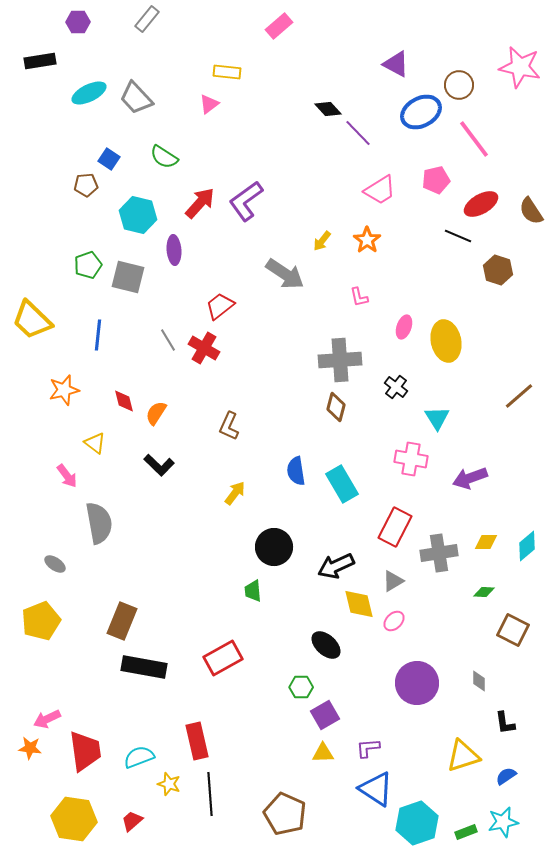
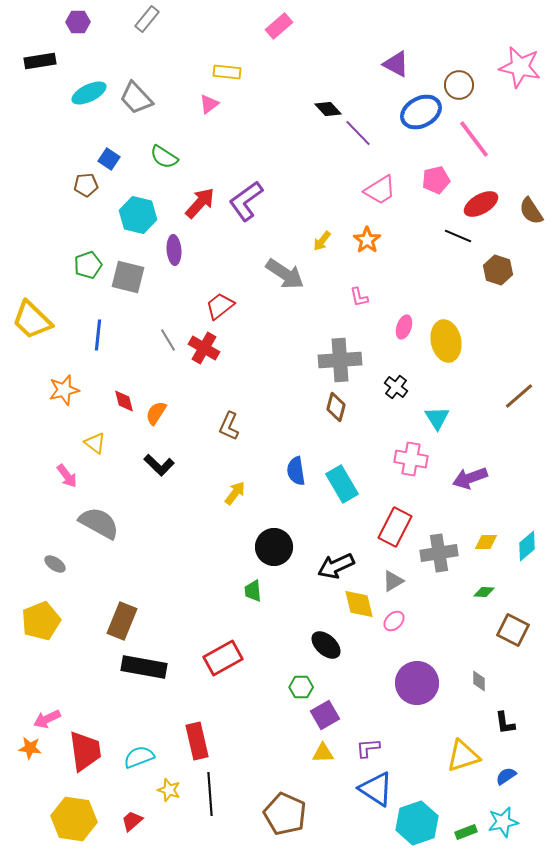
gray semicircle at (99, 523): rotated 51 degrees counterclockwise
yellow star at (169, 784): moved 6 px down
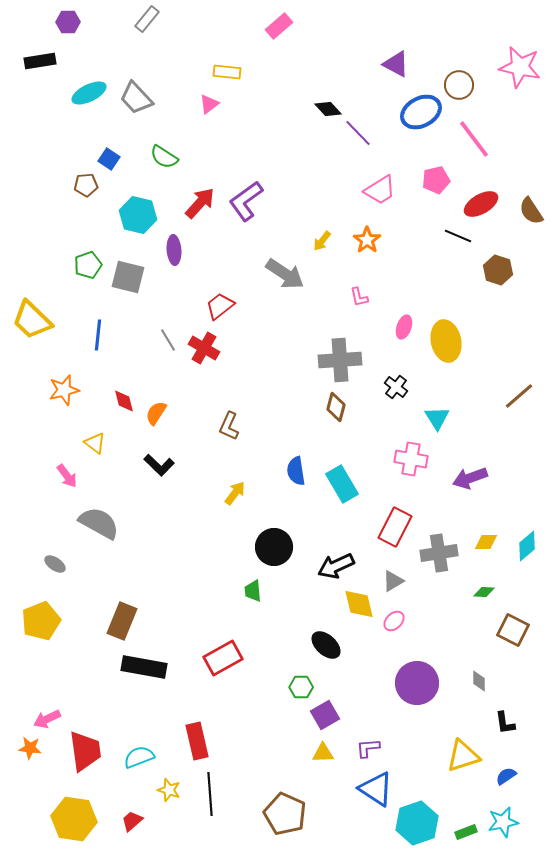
purple hexagon at (78, 22): moved 10 px left
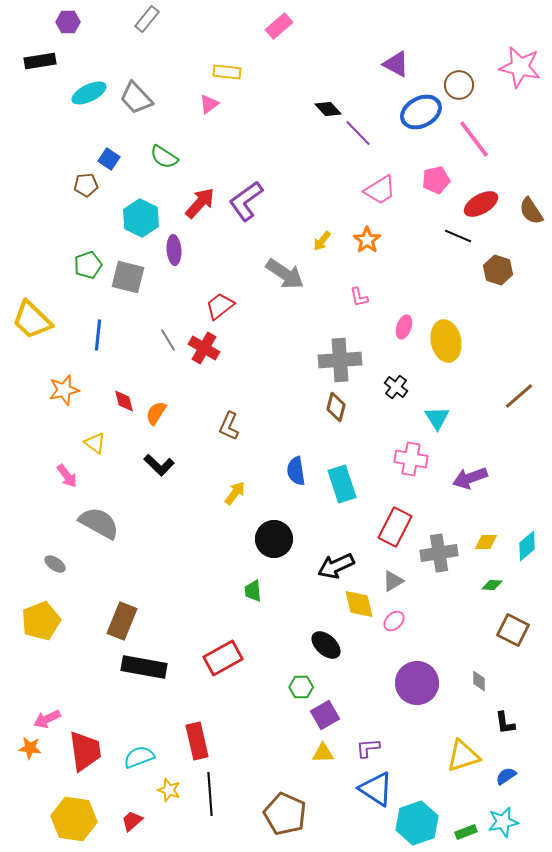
cyan hexagon at (138, 215): moved 3 px right, 3 px down; rotated 12 degrees clockwise
cyan rectangle at (342, 484): rotated 12 degrees clockwise
black circle at (274, 547): moved 8 px up
green diamond at (484, 592): moved 8 px right, 7 px up
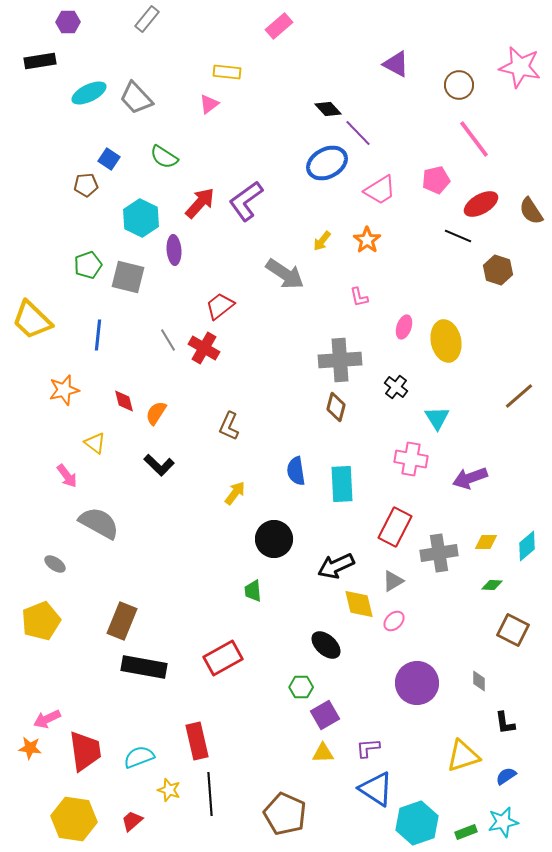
blue ellipse at (421, 112): moved 94 px left, 51 px down
cyan rectangle at (342, 484): rotated 15 degrees clockwise
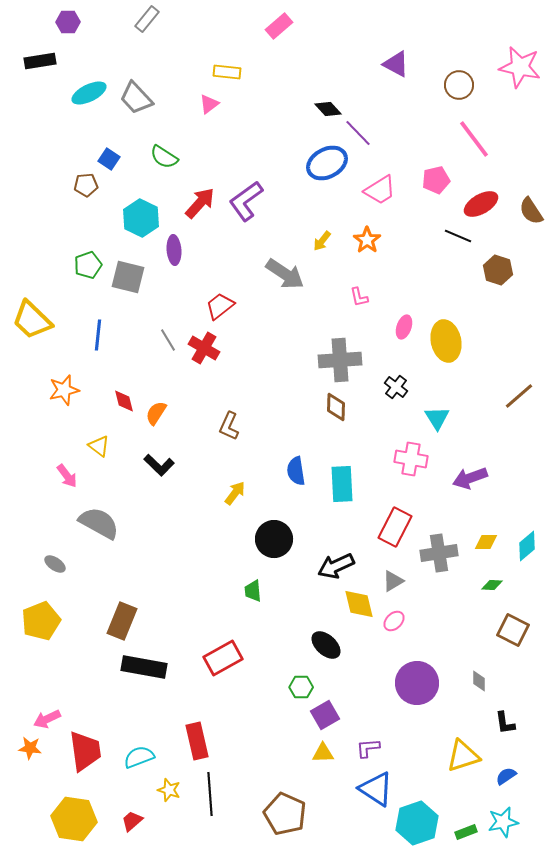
brown diamond at (336, 407): rotated 12 degrees counterclockwise
yellow triangle at (95, 443): moved 4 px right, 3 px down
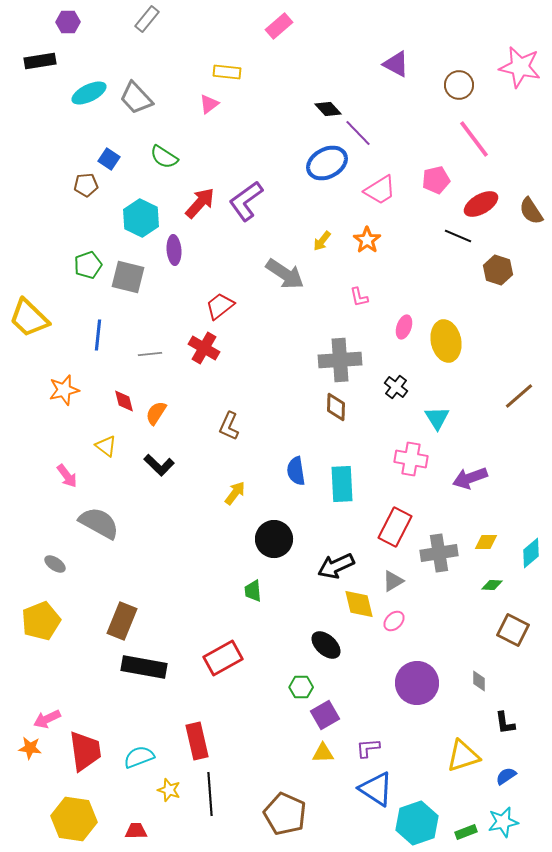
yellow trapezoid at (32, 320): moved 3 px left, 2 px up
gray line at (168, 340): moved 18 px left, 14 px down; rotated 65 degrees counterclockwise
yellow triangle at (99, 446): moved 7 px right
cyan diamond at (527, 546): moved 4 px right, 7 px down
red trapezoid at (132, 821): moved 4 px right, 10 px down; rotated 40 degrees clockwise
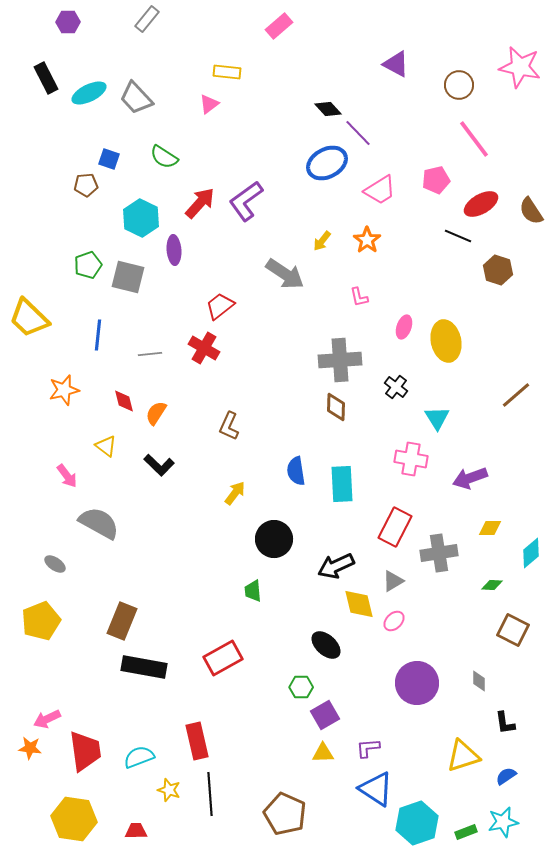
black rectangle at (40, 61): moved 6 px right, 17 px down; rotated 72 degrees clockwise
blue square at (109, 159): rotated 15 degrees counterclockwise
brown line at (519, 396): moved 3 px left, 1 px up
yellow diamond at (486, 542): moved 4 px right, 14 px up
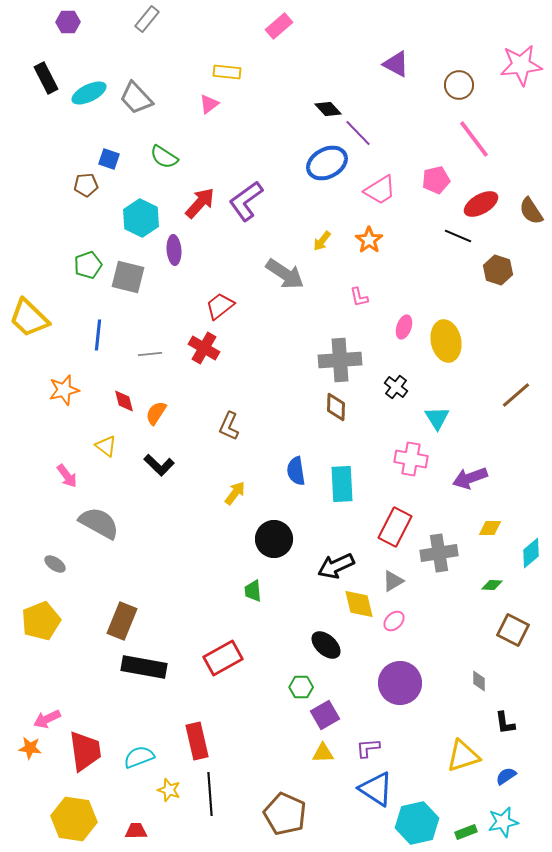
pink star at (520, 67): moved 1 px right, 2 px up; rotated 18 degrees counterclockwise
orange star at (367, 240): moved 2 px right
purple circle at (417, 683): moved 17 px left
cyan hexagon at (417, 823): rotated 6 degrees clockwise
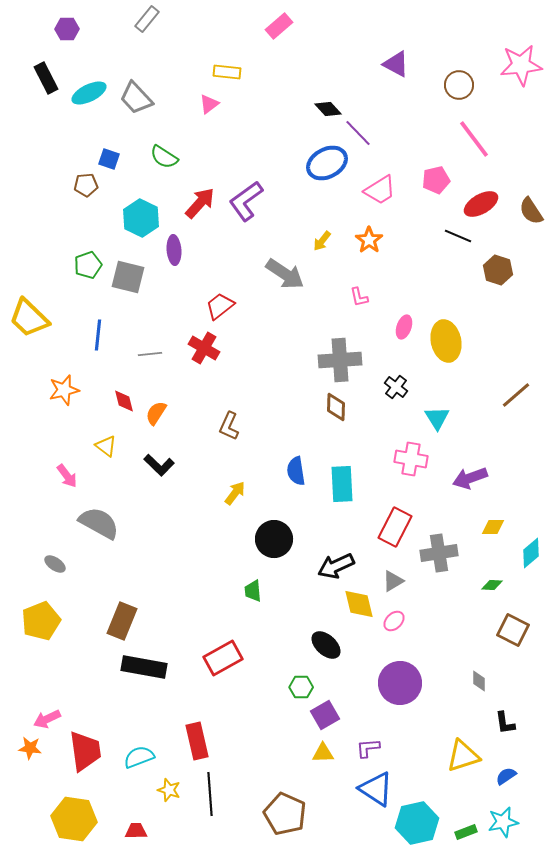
purple hexagon at (68, 22): moved 1 px left, 7 px down
yellow diamond at (490, 528): moved 3 px right, 1 px up
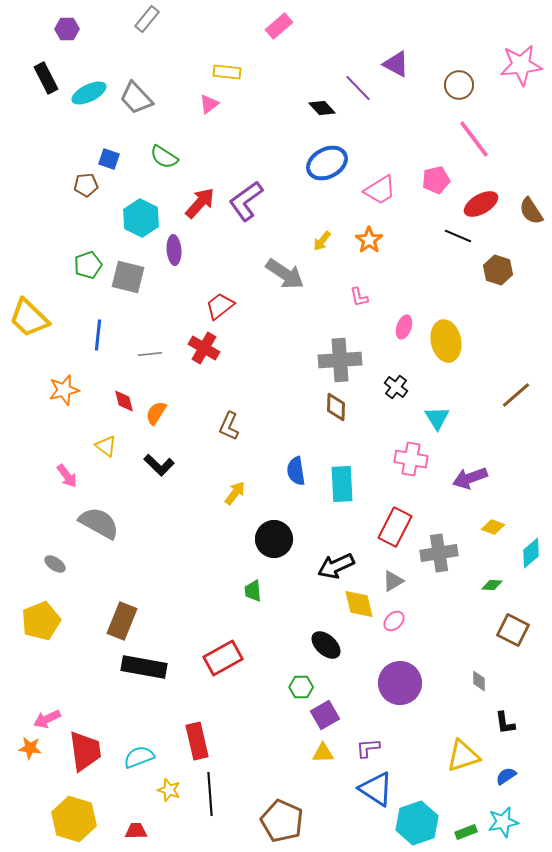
black diamond at (328, 109): moved 6 px left, 1 px up
purple line at (358, 133): moved 45 px up
yellow diamond at (493, 527): rotated 20 degrees clockwise
brown pentagon at (285, 814): moved 3 px left, 7 px down
yellow hexagon at (74, 819): rotated 9 degrees clockwise
cyan hexagon at (417, 823): rotated 6 degrees counterclockwise
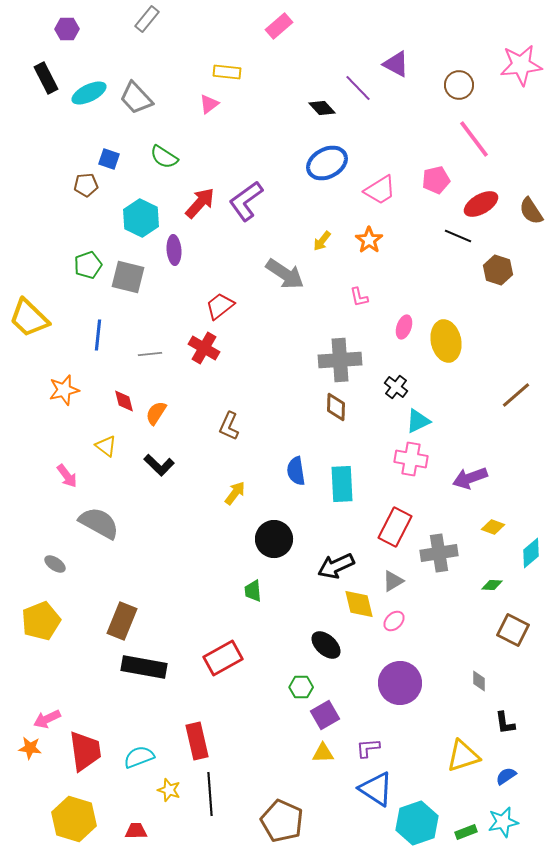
cyan triangle at (437, 418): moved 19 px left, 3 px down; rotated 36 degrees clockwise
